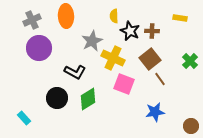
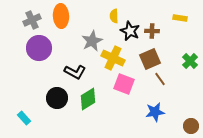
orange ellipse: moved 5 px left
brown square: rotated 15 degrees clockwise
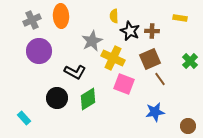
purple circle: moved 3 px down
brown circle: moved 3 px left
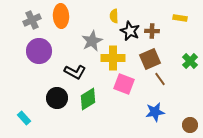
yellow cross: rotated 25 degrees counterclockwise
brown circle: moved 2 px right, 1 px up
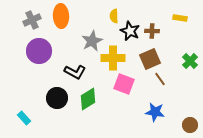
blue star: rotated 18 degrees clockwise
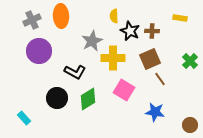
pink square: moved 6 px down; rotated 10 degrees clockwise
